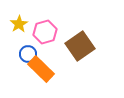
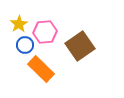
pink hexagon: rotated 10 degrees clockwise
blue circle: moved 3 px left, 9 px up
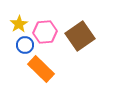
brown square: moved 10 px up
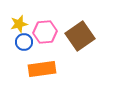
yellow star: rotated 18 degrees clockwise
blue circle: moved 1 px left, 3 px up
orange rectangle: moved 1 px right; rotated 52 degrees counterclockwise
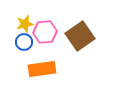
yellow star: moved 6 px right
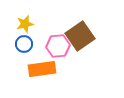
pink hexagon: moved 13 px right, 14 px down
blue circle: moved 2 px down
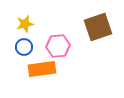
brown square: moved 18 px right, 9 px up; rotated 16 degrees clockwise
blue circle: moved 3 px down
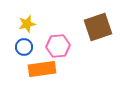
yellow star: moved 2 px right
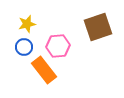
orange rectangle: moved 2 px right, 1 px down; rotated 60 degrees clockwise
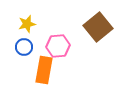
brown square: rotated 20 degrees counterclockwise
orange rectangle: rotated 48 degrees clockwise
